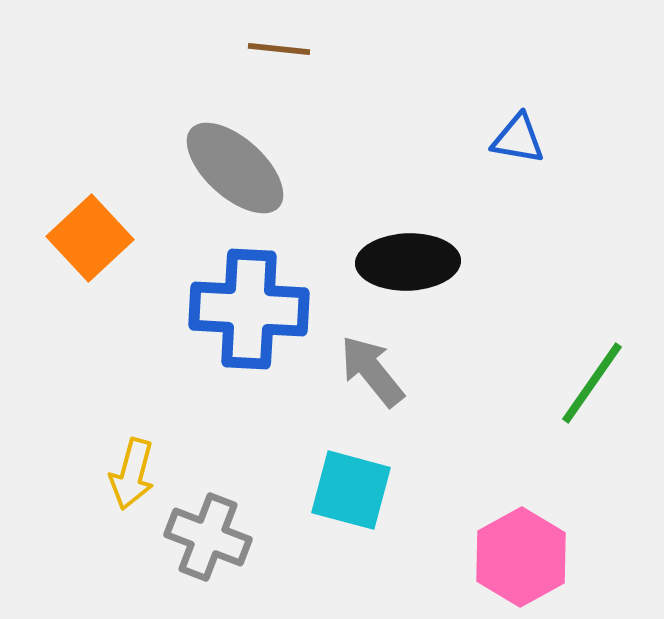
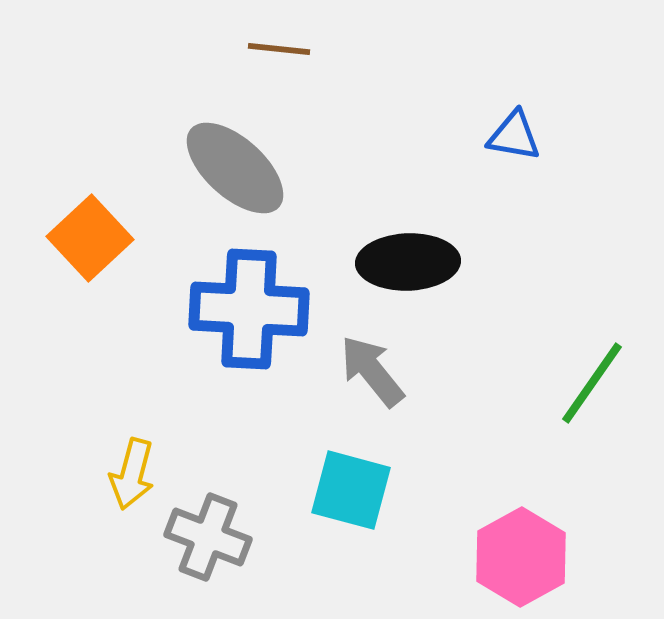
blue triangle: moved 4 px left, 3 px up
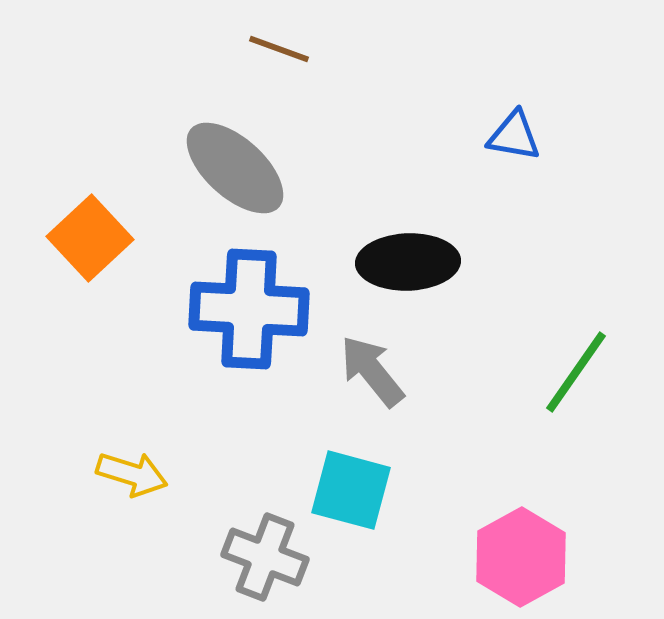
brown line: rotated 14 degrees clockwise
green line: moved 16 px left, 11 px up
yellow arrow: rotated 88 degrees counterclockwise
gray cross: moved 57 px right, 20 px down
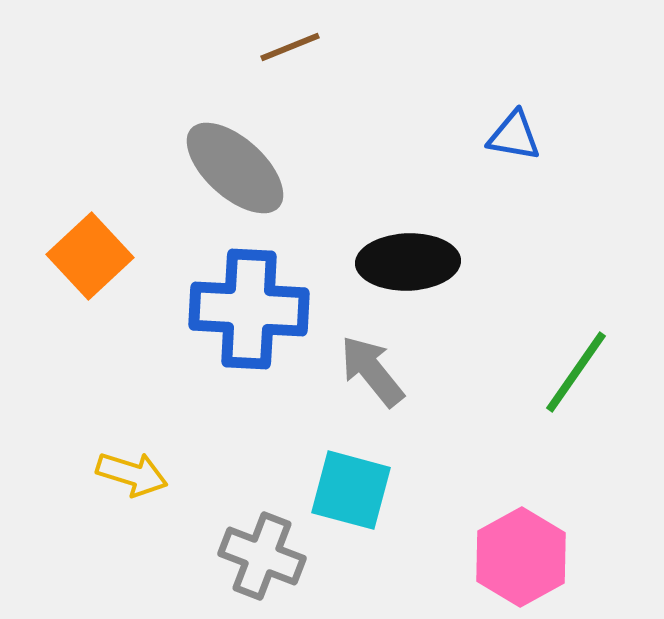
brown line: moved 11 px right, 2 px up; rotated 42 degrees counterclockwise
orange square: moved 18 px down
gray cross: moved 3 px left, 1 px up
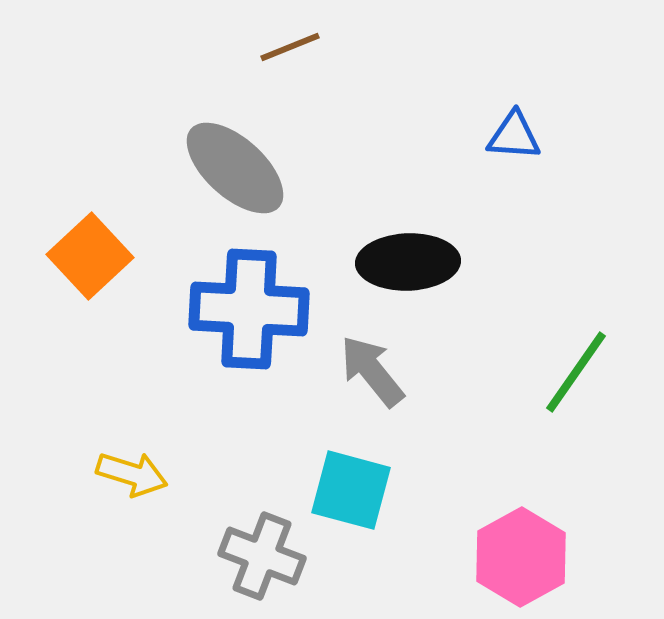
blue triangle: rotated 6 degrees counterclockwise
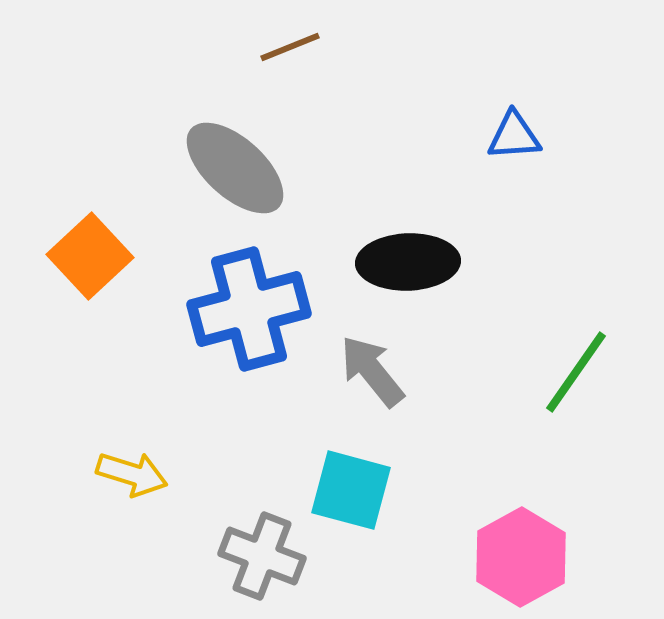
blue triangle: rotated 8 degrees counterclockwise
blue cross: rotated 18 degrees counterclockwise
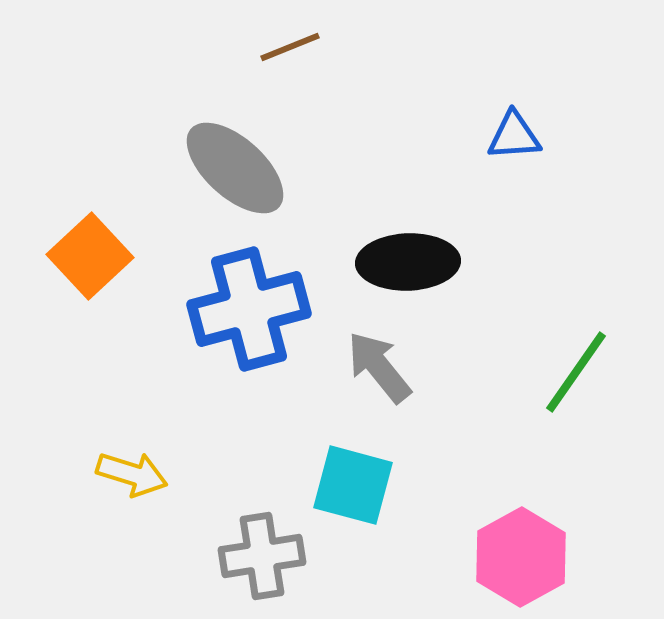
gray arrow: moved 7 px right, 4 px up
cyan square: moved 2 px right, 5 px up
gray cross: rotated 30 degrees counterclockwise
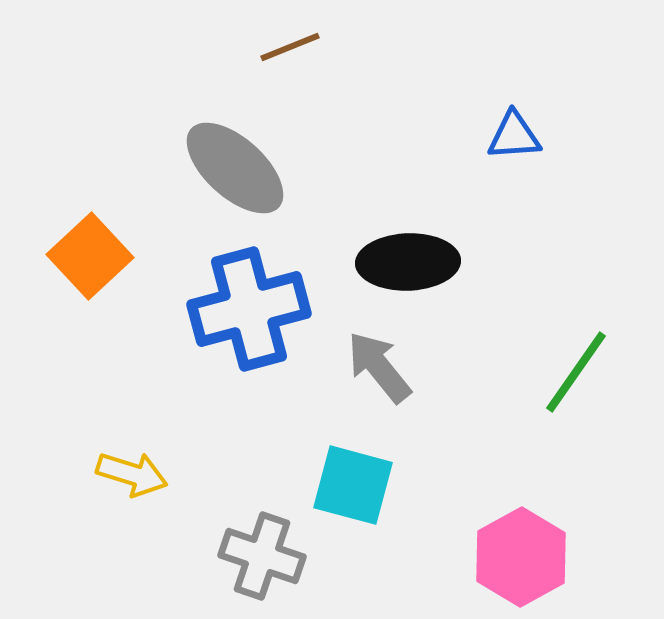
gray cross: rotated 28 degrees clockwise
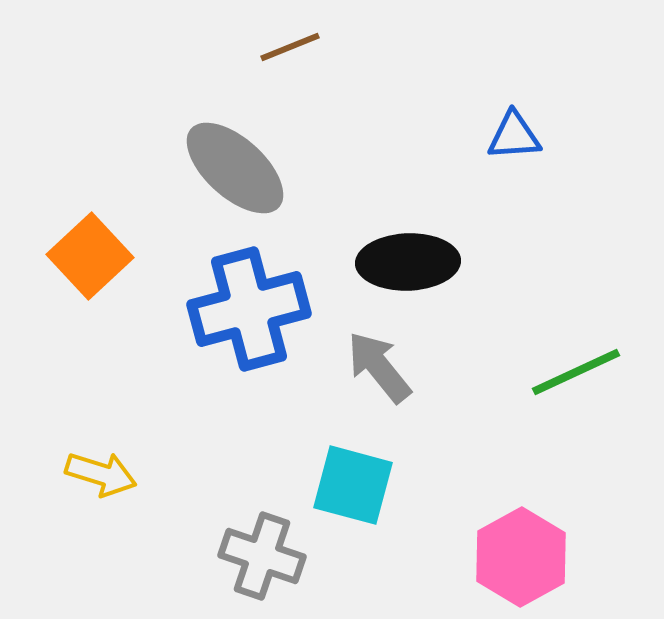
green line: rotated 30 degrees clockwise
yellow arrow: moved 31 px left
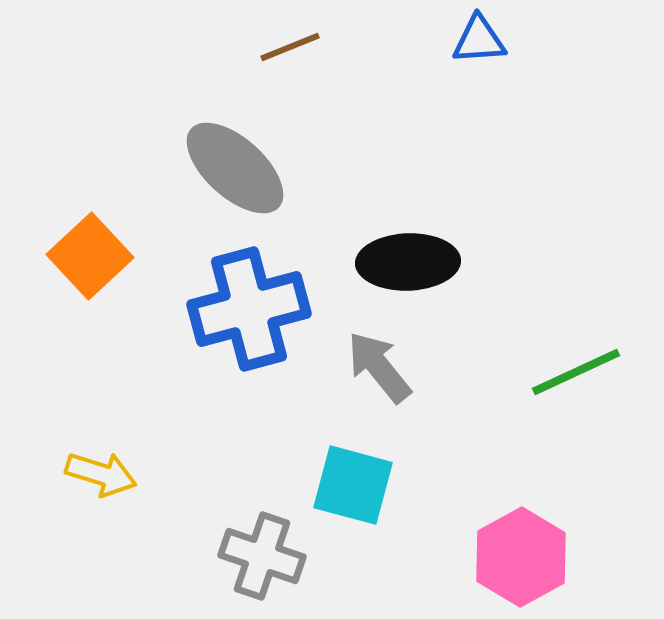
blue triangle: moved 35 px left, 96 px up
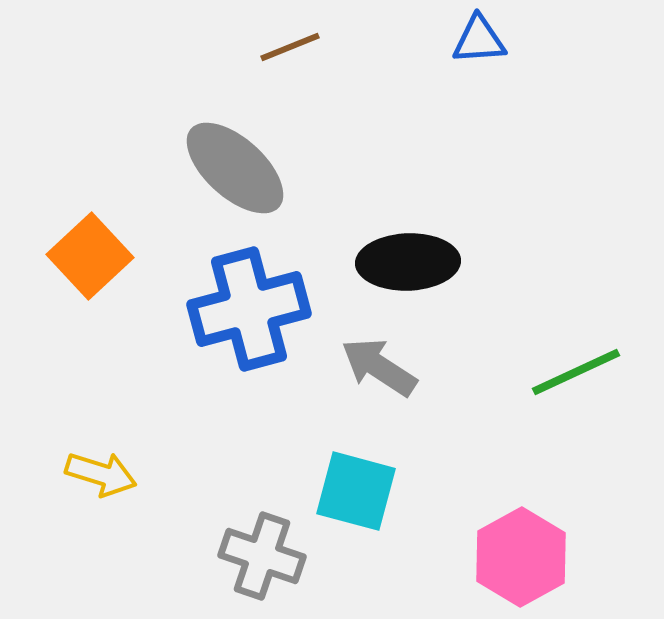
gray arrow: rotated 18 degrees counterclockwise
cyan square: moved 3 px right, 6 px down
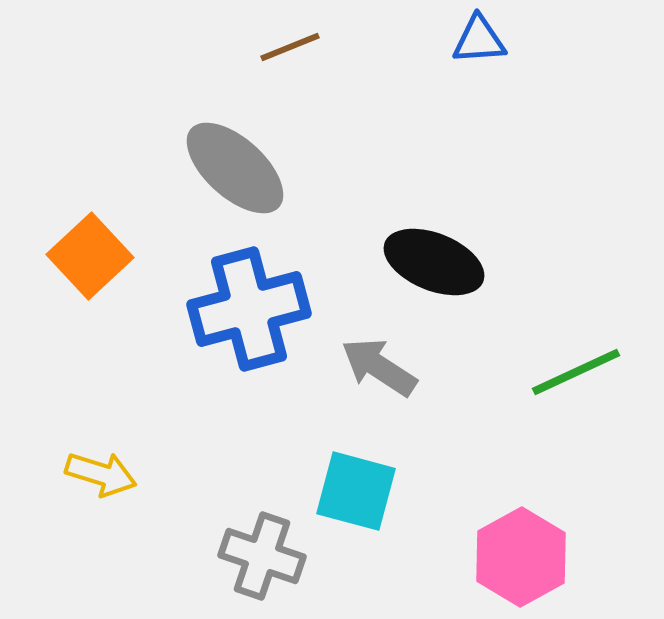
black ellipse: moved 26 px right; rotated 24 degrees clockwise
